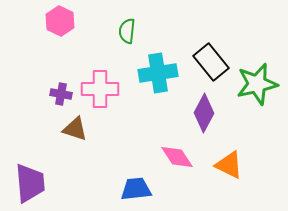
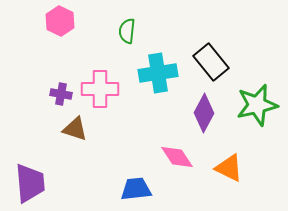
green star: moved 21 px down
orange triangle: moved 3 px down
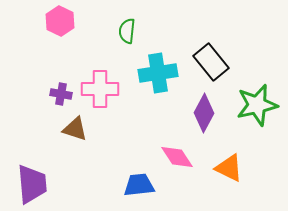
purple trapezoid: moved 2 px right, 1 px down
blue trapezoid: moved 3 px right, 4 px up
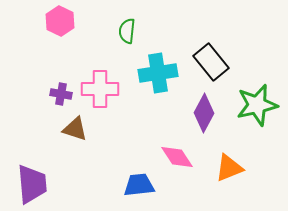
orange triangle: rotated 48 degrees counterclockwise
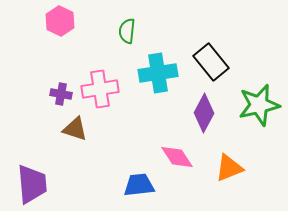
pink cross: rotated 9 degrees counterclockwise
green star: moved 2 px right
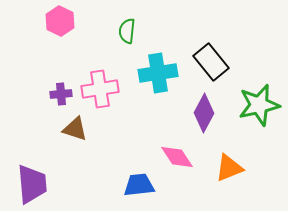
purple cross: rotated 15 degrees counterclockwise
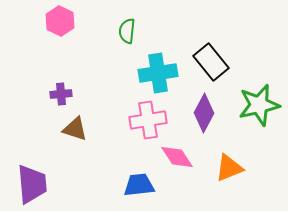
pink cross: moved 48 px right, 31 px down
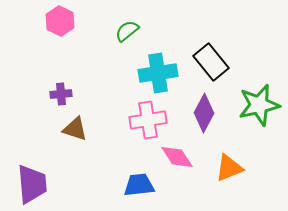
green semicircle: rotated 45 degrees clockwise
